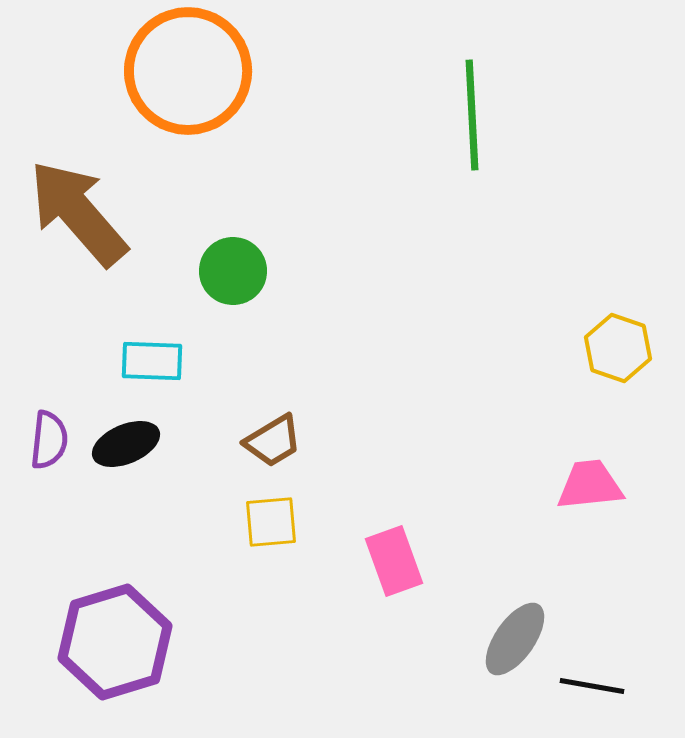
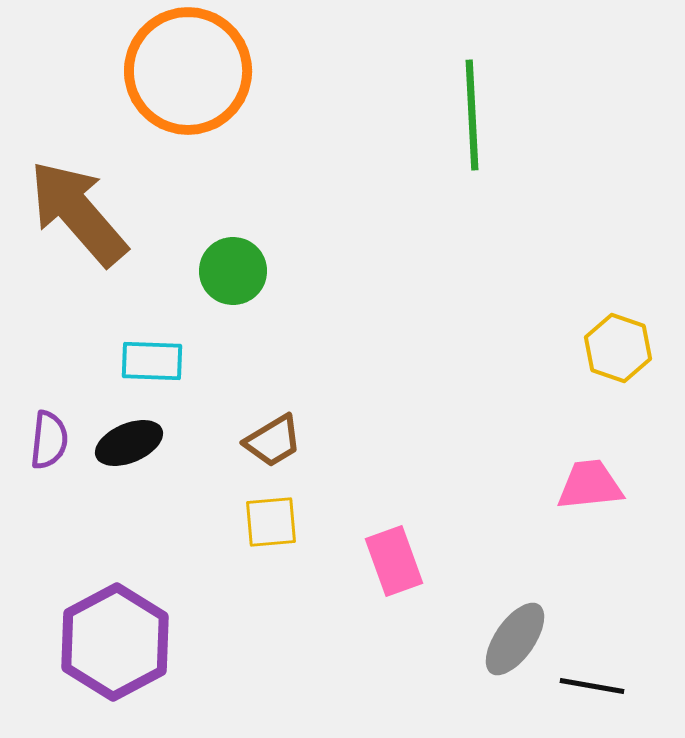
black ellipse: moved 3 px right, 1 px up
purple hexagon: rotated 11 degrees counterclockwise
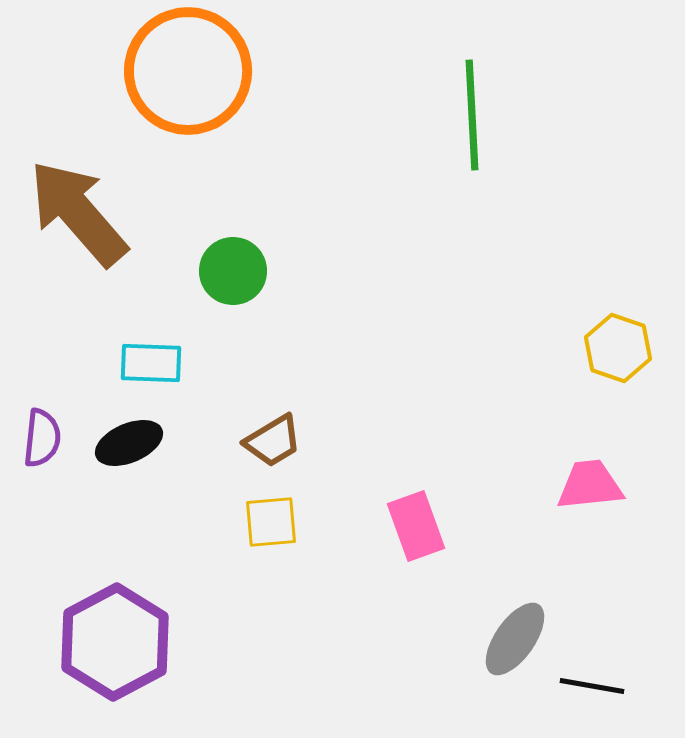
cyan rectangle: moved 1 px left, 2 px down
purple semicircle: moved 7 px left, 2 px up
pink rectangle: moved 22 px right, 35 px up
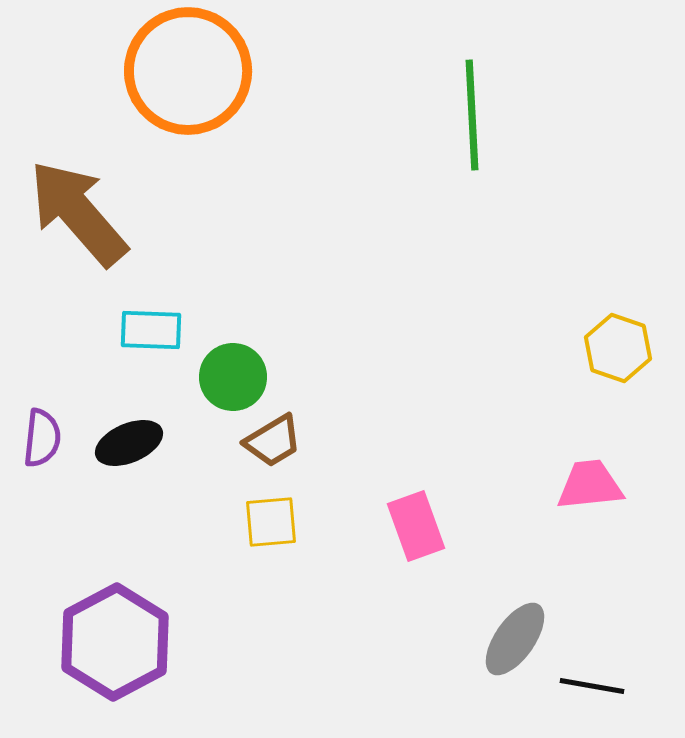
green circle: moved 106 px down
cyan rectangle: moved 33 px up
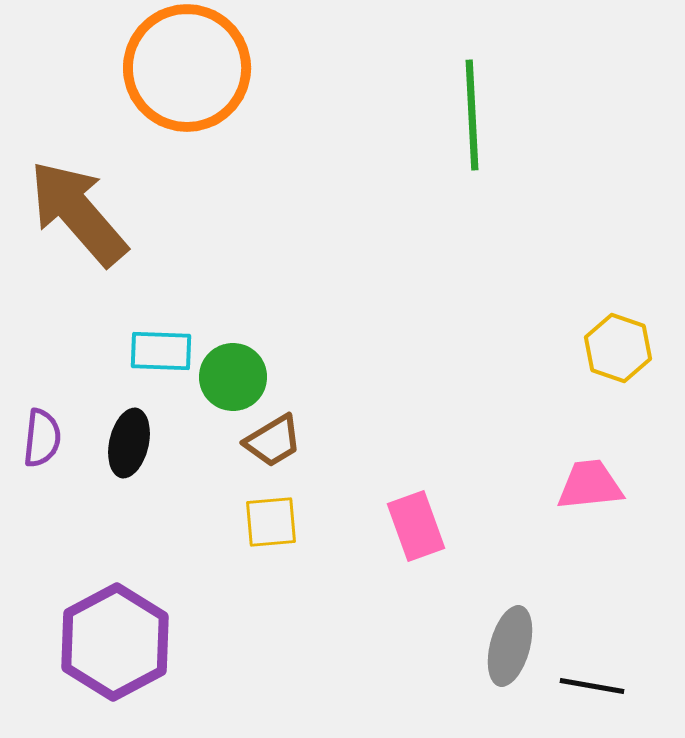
orange circle: moved 1 px left, 3 px up
cyan rectangle: moved 10 px right, 21 px down
black ellipse: rotated 54 degrees counterclockwise
gray ellipse: moved 5 px left, 7 px down; rotated 20 degrees counterclockwise
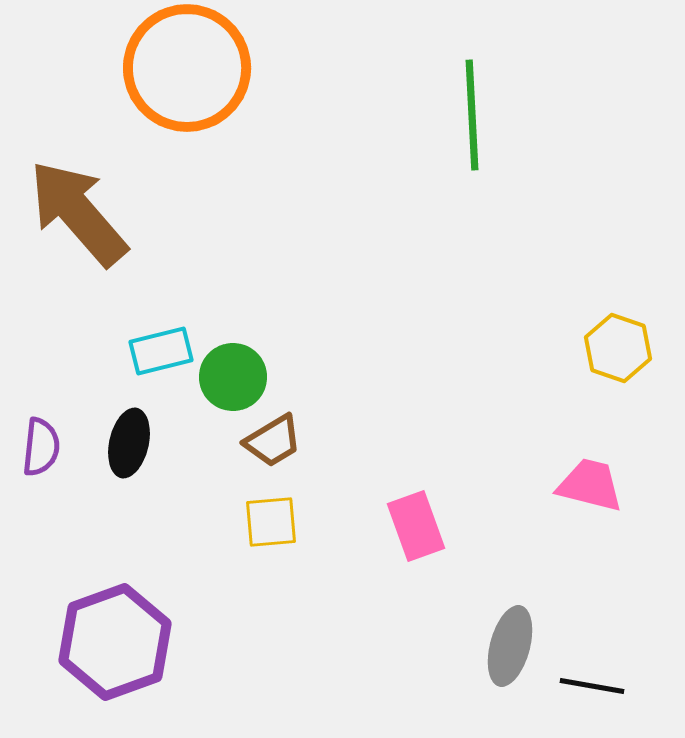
cyan rectangle: rotated 16 degrees counterclockwise
purple semicircle: moved 1 px left, 9 px down
pink trapezoid: rotated 20 degrees clockwise
purple hexagon: rotated 8 degrees clockwise
